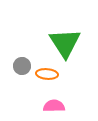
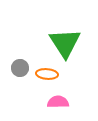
gray circle: moved 2 px left, 2 px down
pink semicircle: moved 4 px right, 4 px up
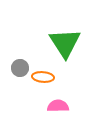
orange ellipse: moved 4 px left, 3 px down
pink semicircle: moved 4 px down
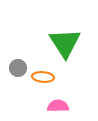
gray circle: moved 2 px left
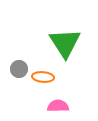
gray circle: moved 1 px right, 1 px down
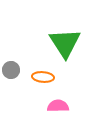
gray circle: moved 8 px left, 1 px down
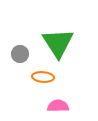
green triangle: moved 7 px left
gray circle: moved 9 px right, 16 px up
